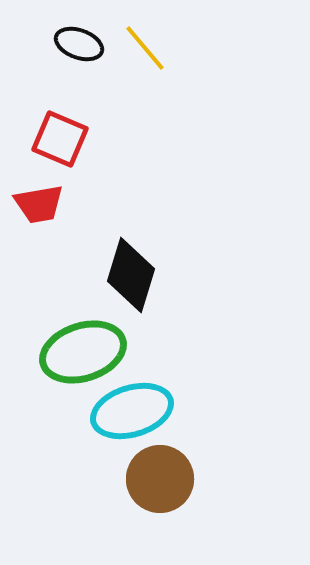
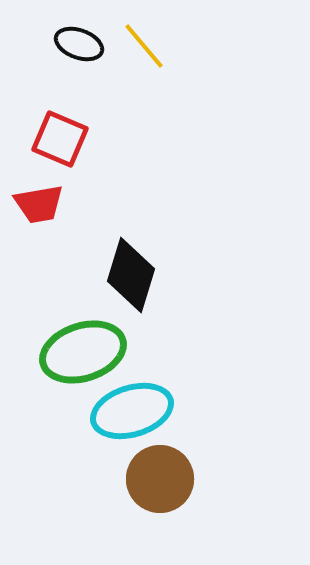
yellow line: moved 1 px left, 2 px up
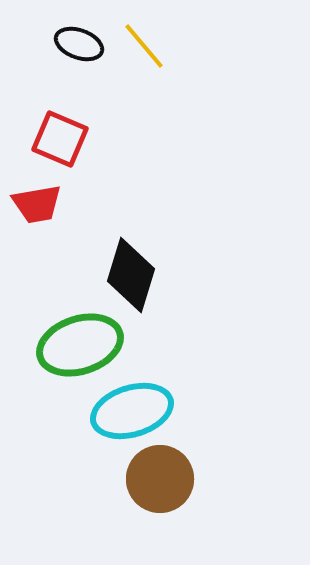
red trapezoid: moved 2 px left
green ellipse: moved 3 px left, 7 px up
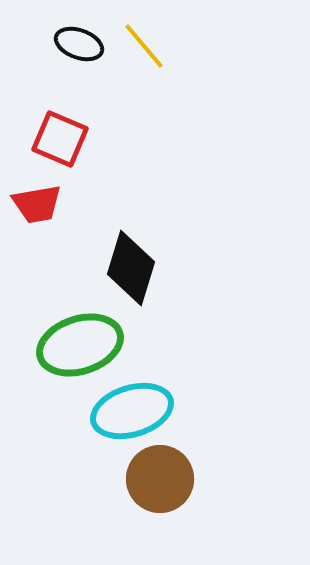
black diamond: moved 7 px up
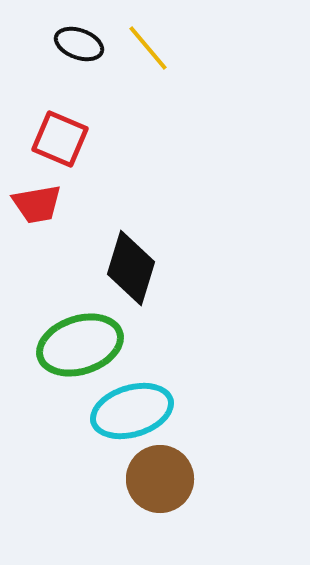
yellow line: moved 4 px right, 2 px down
